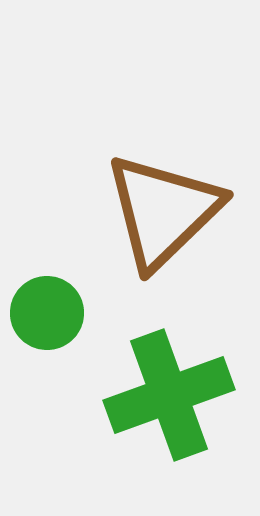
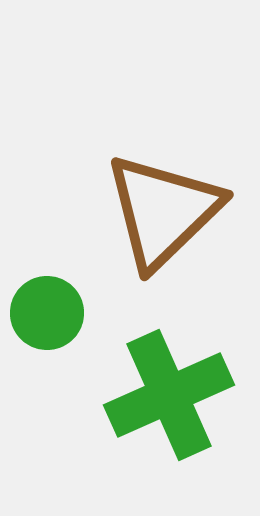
green cross: rotated 4 degrees counterclockwise
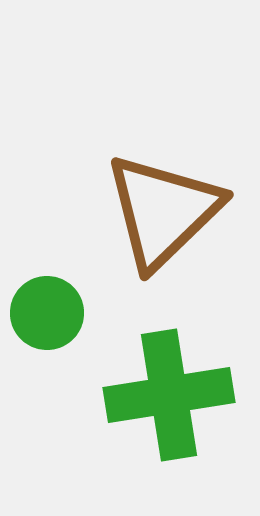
green cross: rotated 15 degrees clockwise
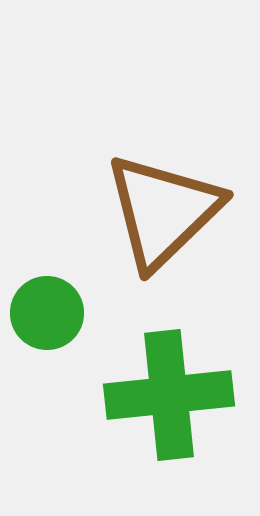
green cross: rotated 3 degrees clockwise
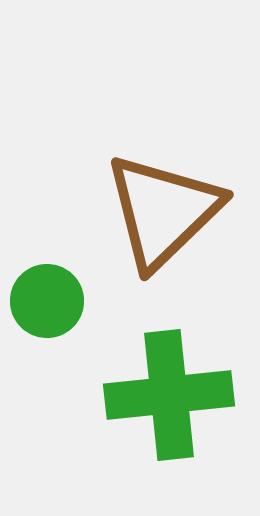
green circle: moved 12 px up
